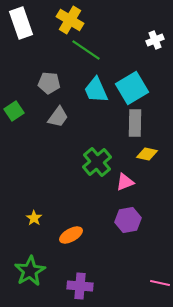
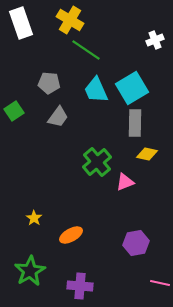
purple hexagon: moved 8 px right, 23 px down
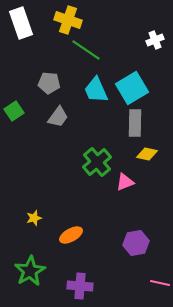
yellow cross: moved 2 px left; rotated 12 degrees counterclockwise
yellow star: rotated 21 degrees clockwise
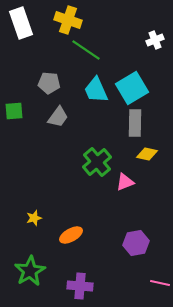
green square: rotated 30 degrees clockwise
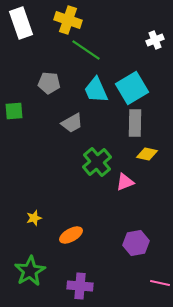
gray trapezoid: moved 14 px right, 6 px down; rotated 25 degrees clockwise
